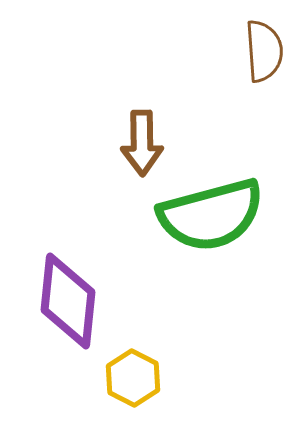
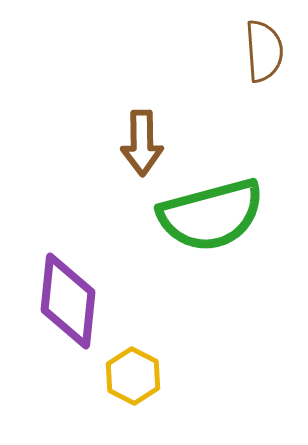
yellow hexagon: moved 2 px up
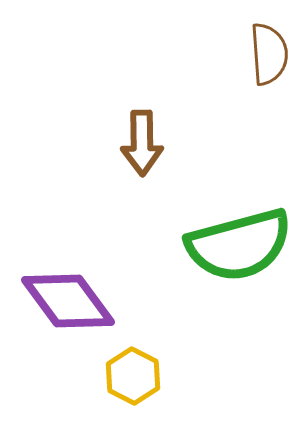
brown semicircle: moved 5 px right, 3 px down
green semicircle: moved 28 px right, 30 px down
purple diamond: rotated 42 degrees counterclockwise
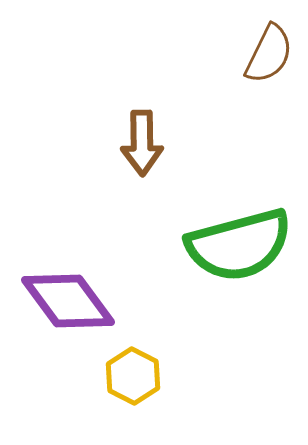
brown semicircle: rotated 30 degrees clockwise
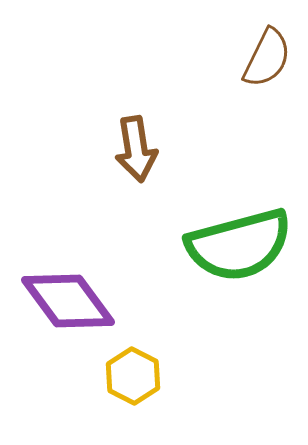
brown semicircle: moved 2 px left, 4 px down
brown arrow: moved 6 px left, 6 px down; rotated 8 degrees counterclockwise
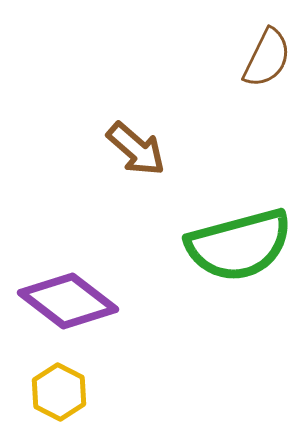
brown arrow: rotated 40 degrees counterclockwise
purple diamond: rotated 16 degrees counterclockwise
yellow hexagon: moved 74 px left, 16 px down
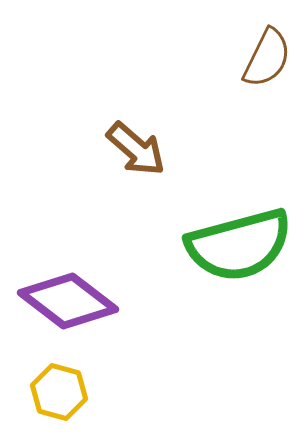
yellow hexagon: rotated 12 degrees counterclockwise
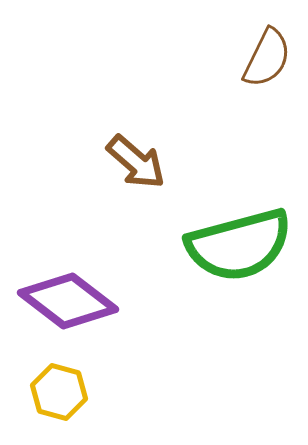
brown arrow: moved 13 px down
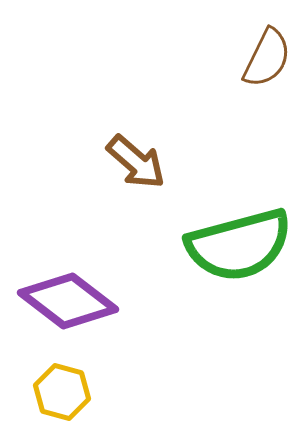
yellow hexagon: moved 3 px right
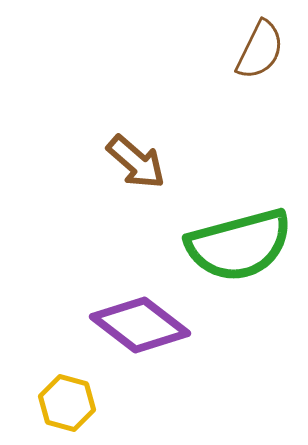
brown semicircle: moved 7 px left, 8 px up
purple diamond: moved 72 px right, 24 px down
yellow hexagon: moved 5 px right, 11 px down
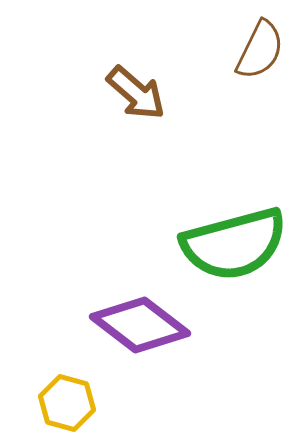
brown arrow: moved 69 px up
green semicircle: moved 5 px left, 1 px up
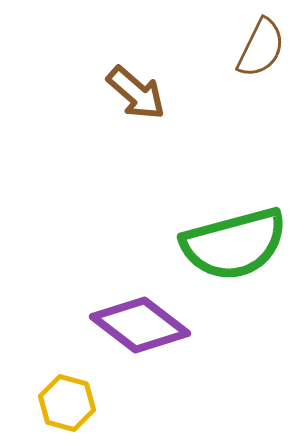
brown semicircle: moved 1 px right, 2 px up
